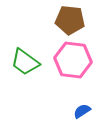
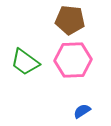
pink hexagon: rotated 9 degrees counterclockwise
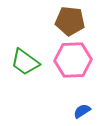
brown pentagon: moved 1 px down
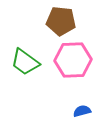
brown pentagon: moved 9 px left
blue semicircle: rotated 18 degrees clockwise
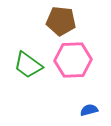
green trapezoid: moved 3 px right, 3 px down
blue semicircle: moved 7 px right, 1 px up
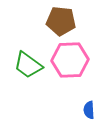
pink hexagon: moved 3 px left
blue semicircle: rotated 78 degrees counterclockwise
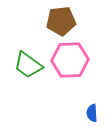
brown pentagon: rotated 12 degrees counterclockwise
blue semicircle: moved 3 px right, 3 px down
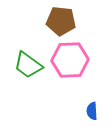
brown pentagon: rotated 12 degrees clockwise
blue semicircle: moved 2 px up
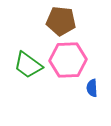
pink hexagon: moved 2 px left
blue semicircle: moved 23 px up
